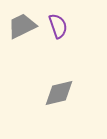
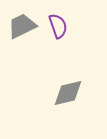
gray diamond: moved 9 px right
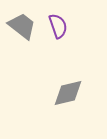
gray trapezoid: rotated 64 degrees clockwise
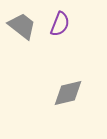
purple semicircle: moved 2 px right, 2 px up; rotated 40 degrees clockwise
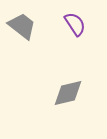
purple semicircle: moved 15 px right; rotated 55 degrees counterclockwise
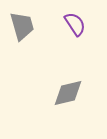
gray trapezoid: rotated 36 degrees clockwise
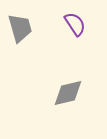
gray trapezoid: moved 2 px left, 2 px down
